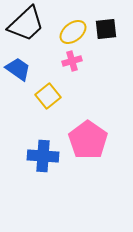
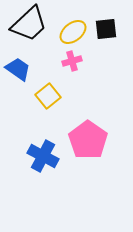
black trapezoid: moved 3 px right
blue cross: rotated 24 degrees clockwise
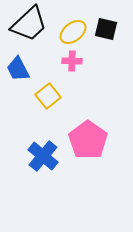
black square: rotated 20 degrees clockwise
pink cross: rotated 18 degrees clockwise
blue trapezoid: rotated 152 degrees counterclockwise
blue cross: rotated 12 degrees clockwise
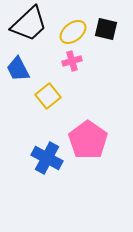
pink cross: rotated 18 degrees counterclockwise
blue cross: moved 4 px right, 2 px down; rotated 12 degrees counterclockwise
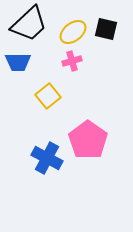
blue trapezoid: moved 7 px up; rotated 64 degrees counterclockwise
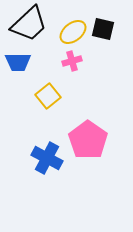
black square: moved 3 px left
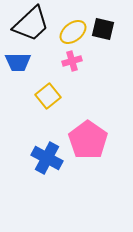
black trapezoid: moved 2 px right
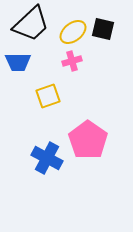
yellow square: rotated 20 degrees clockwise
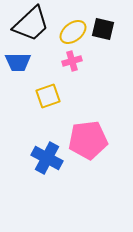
pink pentagon: rotated 30 degrees clockwise
